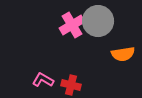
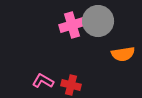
pink cross: rotated 15 degrees clockwise
pink L-shape: moved 1 px down
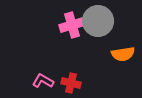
red cross: moved 2 px up
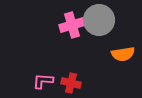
gray circle: moved 1 px right, 1 px up
pink L-shape: rotated 25 degrees counterclockwise
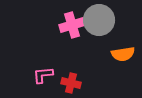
pink L-shape: moved 6 px up; rotated 10 degrees counterclockwise
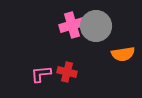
gray circle: moved 3 px left, 6 px down
pink L-shape: moved 2 px left, 1 px up
red cross: moved 4 px left, 11 px up
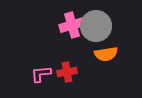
orange semicircle: moved 17 px left
red cross: rotated 24 degrees counterclockwise
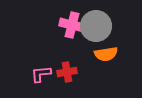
pink cross: rotated 30 degrees clockwise
